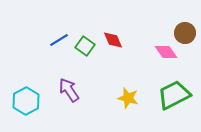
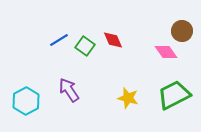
brown circle: moved 3 px left, 2 px up
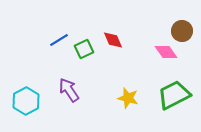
green square: moved 1 px left, 3 px down; rotated 30 degrees clockwise
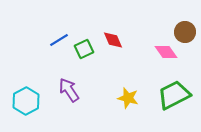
brown circle: moved 3 px right, 1 px down
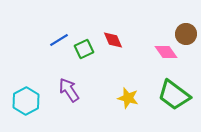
brown circle: moved 1 px right, 2 px down
green trapezoid: rotated 116 degrees counterclockwise
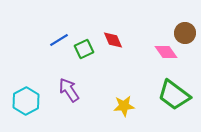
brown circle: moved 1 px left, 1 px up
yellow star: moved 4 px left, 8 px down; rotated 20 degrees counterclockwise
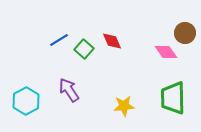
red diamond: moved 1 px left, 1 px down
green square: rotated 24 degrees counterclockwise
green trapezoid: moved 1 px left, 3 px down; rotated 52 degrees clockwise
